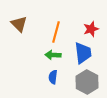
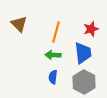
gray hexagon: moved 3 px left
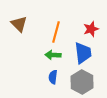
gray hexagon: moved 2 px left
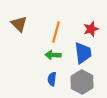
blue semicircle: moved 1 px left, 2 px down
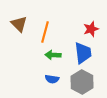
orange line: moved 11 px left
blue semicircle: rotated 88 degrees counterclockwise
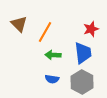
orange line: rotated 15 degrees clockwise
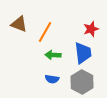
brown triangle: rotated 24 degrees counterclockwise
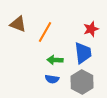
brown triangle: moved 1 px left
green arrow: moved 2 px right, 5 px down
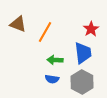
red star: rotated 14 degrees counterclockwise
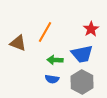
brown triangle: moved 19 px down
blue trapezoid: moved 1 px left, 1 px down; rotated 85 degrees clockwise
